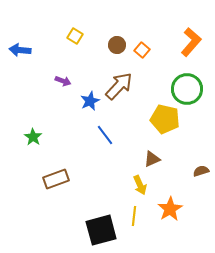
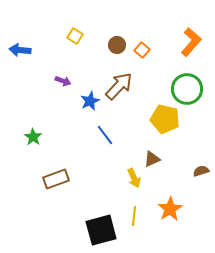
yellow arrow: moved 6 px left, 7 px up
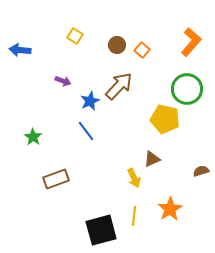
blue line: moved 19 px left, 4 px up
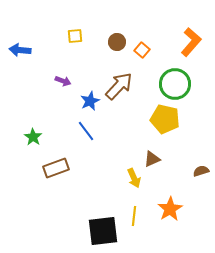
yellow square: rotated 35 degrees counterclockwise
brown circle: moved 3 px up
green circle: moved 12 px left, 5 px up
brown rectangle: moved 11 px up
black square: moved 2 px right, 1 px down; rotated 8 degrees clockwise
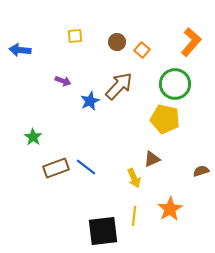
blue line: moved 36 px down; rotated 15 degrees counterclockwise
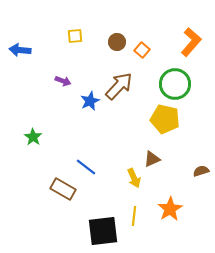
brown rectangle: moved 7 px right, 21 px down; rotated 50 degrees clockwise
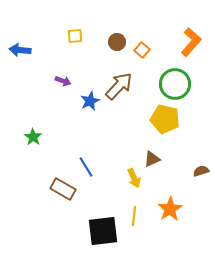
blue line: rotated 20 degrees clockwise
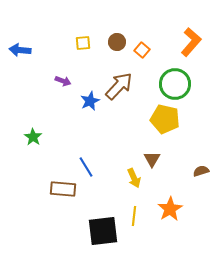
yellow square: moved 8 px right, 7 px down
brown triangle: rotated 36 degrees counterclockwise
brown rectangle: rotated 25 degrees counterclockwise
